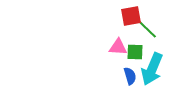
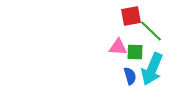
green line: moved 5 px right, 3 px down
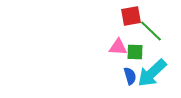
cyan arrow: moved 4 px down; rotated 24 degrees clockwise
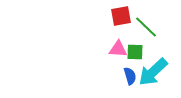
red square: moved 10 px left
green line: moved 5 px left, 4 px up
pink triangle: moved 2 px down
cyan arrow: moved 1 px right, 1 px up
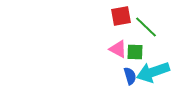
pink triangle: rotated 24 degrees clockwise
cyan arrow: rotated 24 degrees clockwise
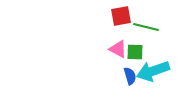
green line: rotated 30 degrees counterclockwise
cyan arrow: moved 1 px up
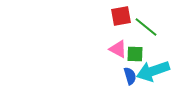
green line: rotated 25 degrees clockwise
green square: moved 2 px down
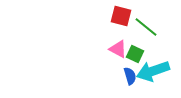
red square: rotated 25 degrees clockwise
green square: rotated 24 degrees clockwise
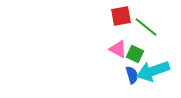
red square: rotated 25 degrees counterclockwise
blue semicircle: moved 2 px right, 1 px up
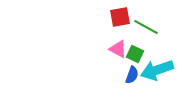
red square: moved 1 px left, 1 px down
green line: rotated 10 degrees counterclockwise
cyan arrow: moved 4 px right, 1 px up
blue semicircle: rotated 36 degrees clockwise
